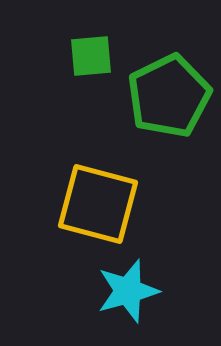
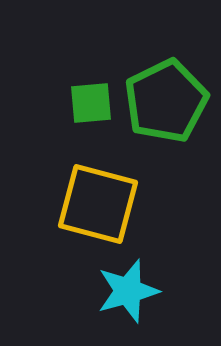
green square: moved 47 px down
green pentagon: moved 3 px left, 5 px down
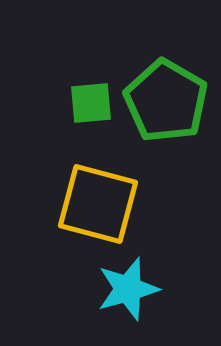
green pentagon: rotated 16 degrees counterclockwise
cyan star: moved 2 px up
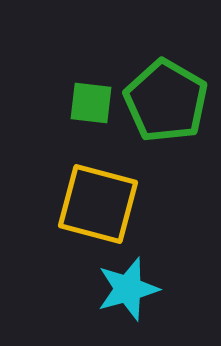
green square: rotated 12 degrees clockwise
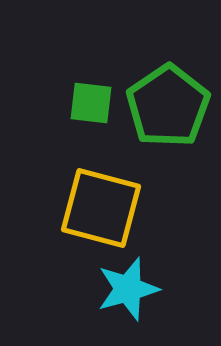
green pentagon: moved 2 px right, 5 px down; rotated 8 degrees clockwise
yellow square: moved 3 px right, 4 px down
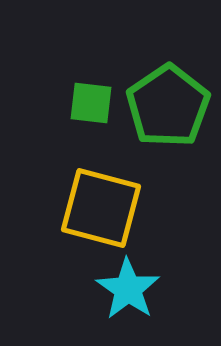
cyan star: rotated 22 degrees counterclockwise
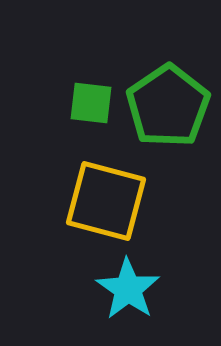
yellow square: moved 5 px right, 7 px up
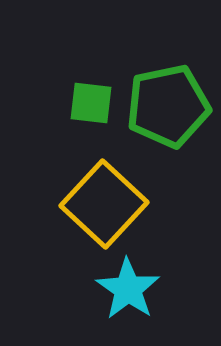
green pentagon: rotated 22 degrees clockwise
yellow square: moved 2 px left, 3 px down; rotated 28 degrees clockwise
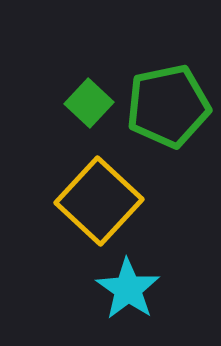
green square: moved 2 px left; rotated 36 degrees clockwise
yellow square: moved 5 px left, 3 px up
